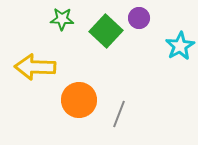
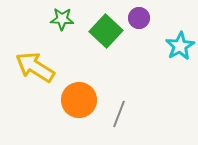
yellow arrow: rotated 30 degrees clockwise
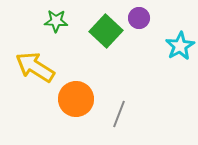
green star: moved 6 px left, 2 px down
orange circle: moved 3 px left, 1 px up
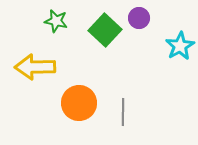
green star: rotated 10 degrees clockwise
green square: moved 1 px left, 1 px up
yellow arrow: rotated 33 degrees counterclockwise
orange circle: moved 3 px right, 4 px down
gray line: moved 4 px right, 2 px up; rotated 20 degrees counterclockwise
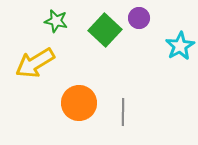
yellow arrow: moved 4 px up; rotated 30 degrees counterclockwise
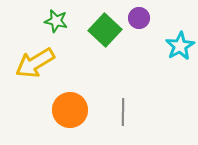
orange circle: moved 9 px left, 7 px down
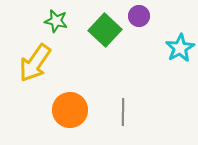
purple circle: moved 2 px up
cyan star: moved 2 px down
yellow arrow: rotated 24 degrees counterclockwise
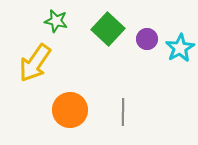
purple circle: moved 8 px right, 23 px down
green square: moved 3 px right, 1 px up
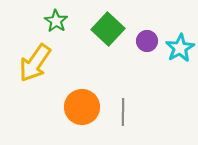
green star: rotated 20 degrees clockwise
purple circle: moved 2 px down
orange circle: moved 12 px right, 3 px up
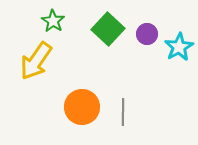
green star: moved 3 px left
purple circle: moved 7 px up
cyan star: moved 1 px left, 1 px up
yellow arrow: moved 1 px right, 2 px up
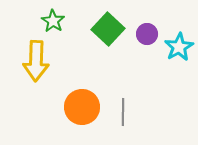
yellow arrow: rotated 33 degrees counterclockwise
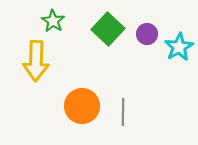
orange circle: moved 1 px up
